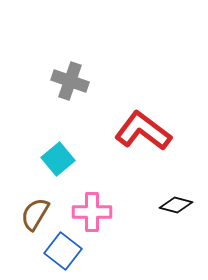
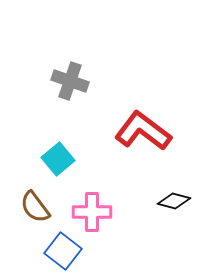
black diamond: moved 2 px left, 4 px up
brown semicircle: moved 7 px up; rotated 68 degrees counterclockwise
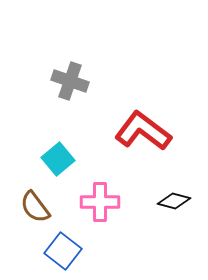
pink cross: moved 8 px right, 10 px up
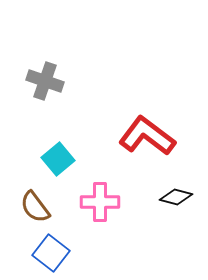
gray cross: moved 25 px left
red L-shape: moved 4 px right, 5 px down
black diamond: moved 2 px right, 4 px up
blue square: moved 12 px left, 2 px down
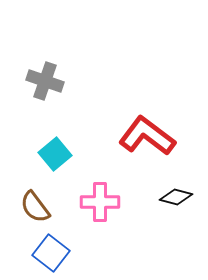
cyan square: moved 3 px left, 5 px up
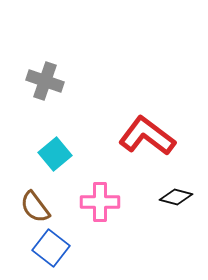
blue square: moved 5 px up
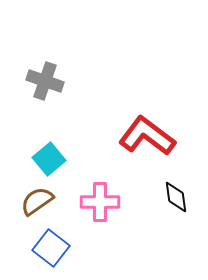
cyan square: moved 6 px left, 5 px down
black diamond: rotated 68 degrees clockwise
brown semicircle: moved 2 px right, 6 px up; rotated 92 degrees clockwise
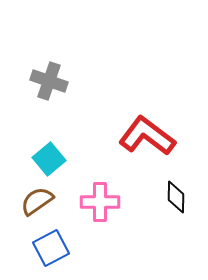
gray cross: moved 4 px right
black diamond: rotated 8 degrees clockwise
blue square: rotated 24 degrees clockwise
